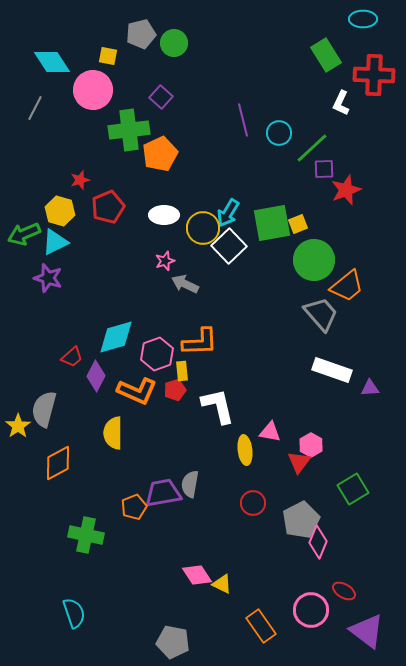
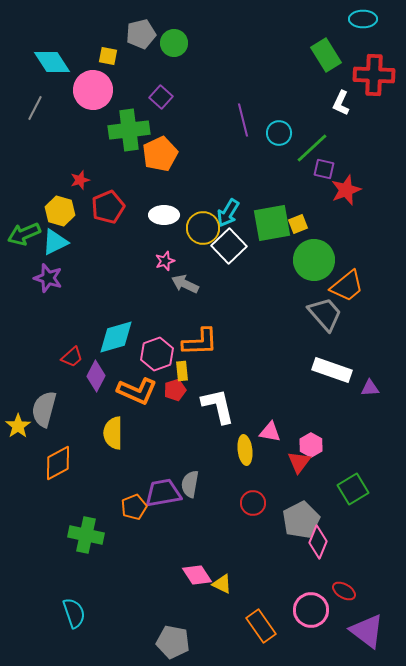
purple square at (324, 169): rotated 15 degrees clockwise
gray trapezoid at (321, 314): moved 4 px right
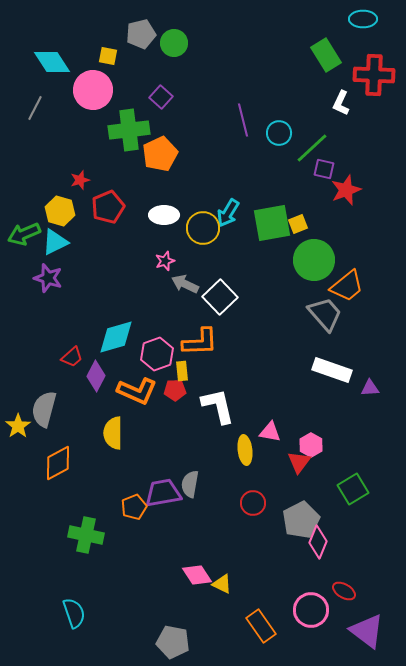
white square at (229, 246): moved 9 px left, 51 px down
red pentagon at (175, 390): rotated 15 degrees clockwise
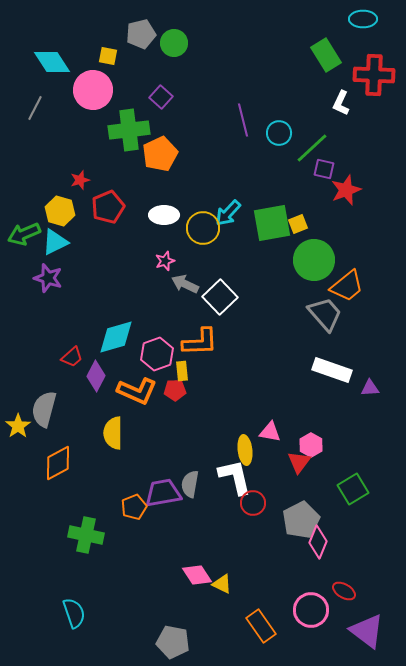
cyan arrow at (228, 213): rotated 12 degrees clockwise
white L-shape at (218, 406): moved 17 px right, 71 px down
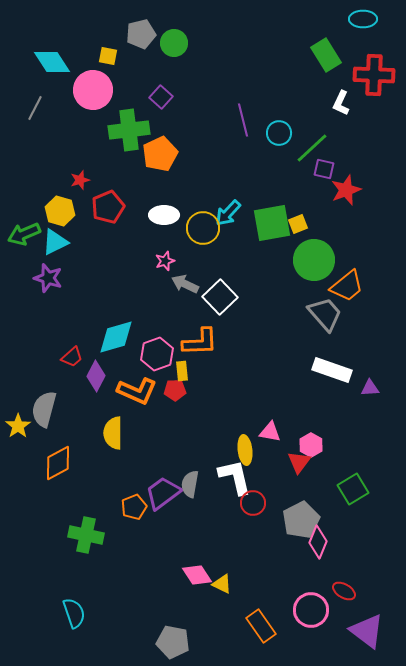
purple trapezoid at (163, 493): rotated 27 degrees counterclockwise
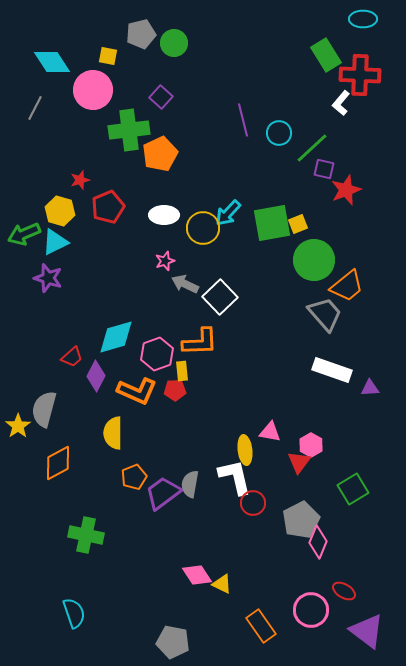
red cross at (374, 75): moved 14 px left
white L-shape at (341, 103): rotated 15 degrees clockwise
orange pentagon at (134, 507): moved 30 px up
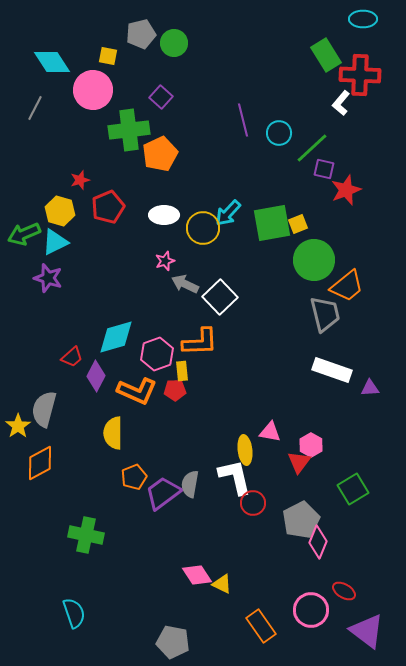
gray trapezoid at (325, 314): rotated 27 degrees clockwise
orange diamond at (58, 463): moved 18 px left
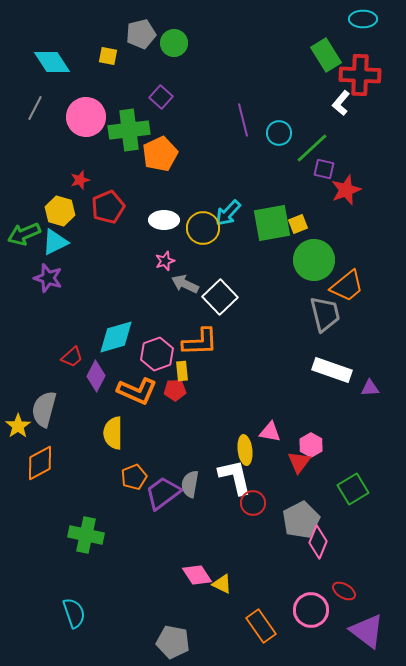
pink circle at (93, 90): moved 7 px left, 27 px down
white ellipse at (164, 215): moved 5 px down
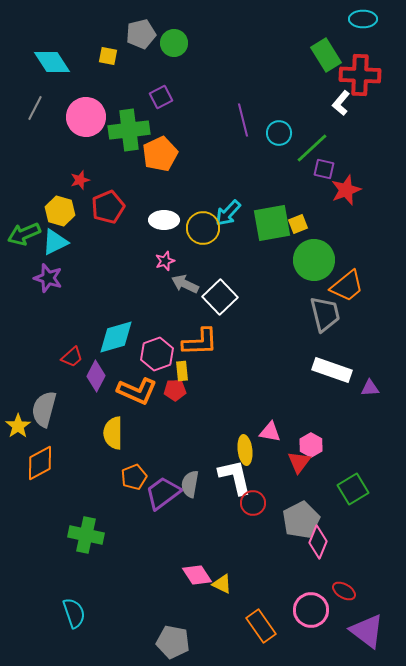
purple square at (161, 97): rotated 20 degrees clockwise
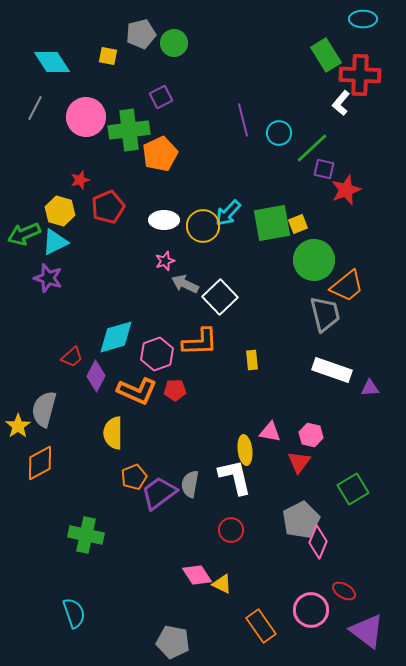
yellow circle at (203, 228): moved 2 px up
yellow rectangle at (182, 371): moved 70 px right, 11 px up
pink hexagon at (311, 445): moved 10 px up; rotated 15 degrees counterclockwise
purple trapezoid at (163, 493): moved 4 px left
red circle at (253, 503): moved 22 px left, 27 px down
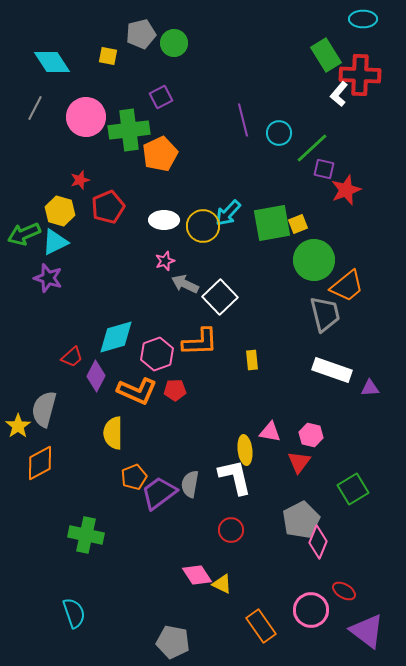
white L-shape at (341, 103): moved 2 px left, 9 px up
